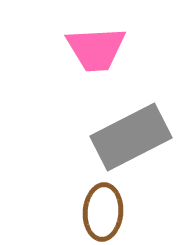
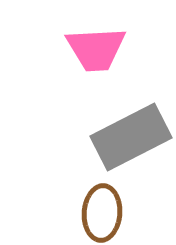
brown ellipse: moved 1 px left, 1 px down
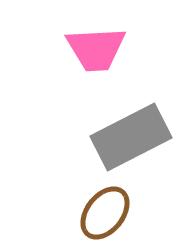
brown ellipse: moved 3 px right; rotated 34 degrees clockwise
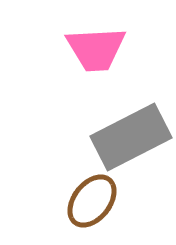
brown ellipse: moved 13 px left, 12 px up
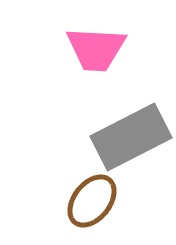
pink trapezoid: rotated 6 degrees clockwise
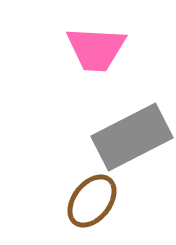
gray rectangle: moved 1 px right
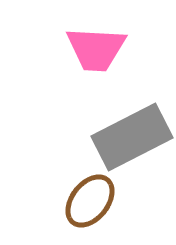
brown ellipse: moved 2 px left
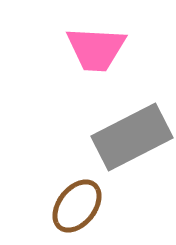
brown ellipse: moved 13 px left, 5 px down
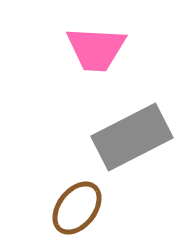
brown ellipse: moved 2 px down
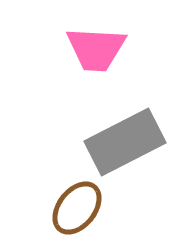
gray rectangle: moved 7 px left, 5 px down
